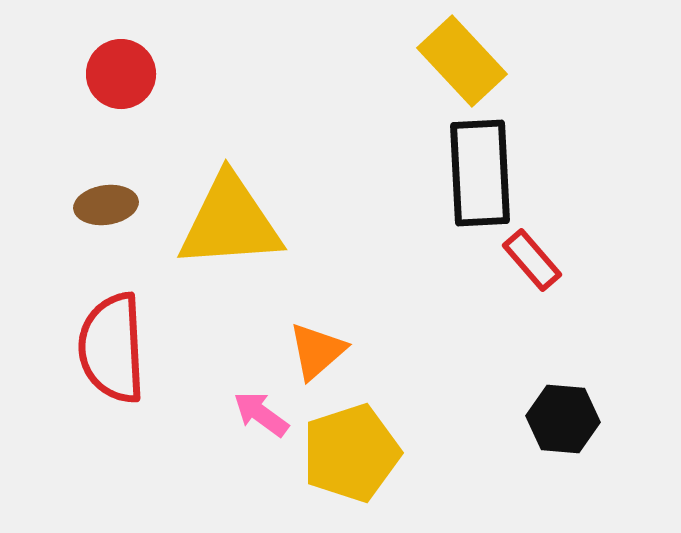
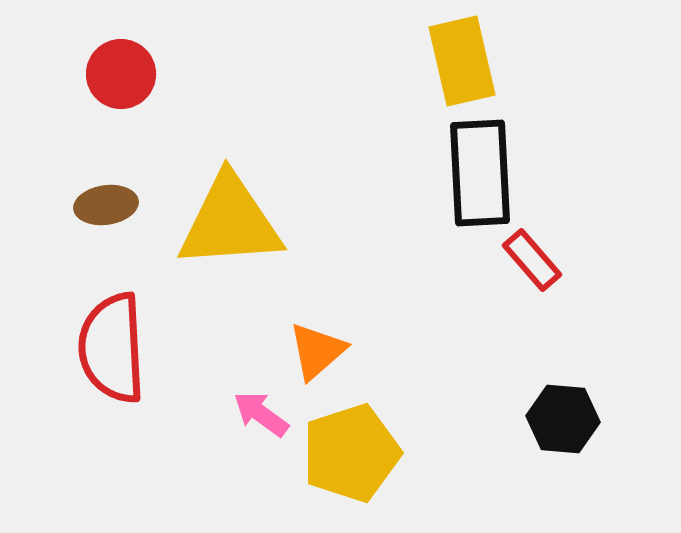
yellow rectangle: rotated 30 degrees clockwise
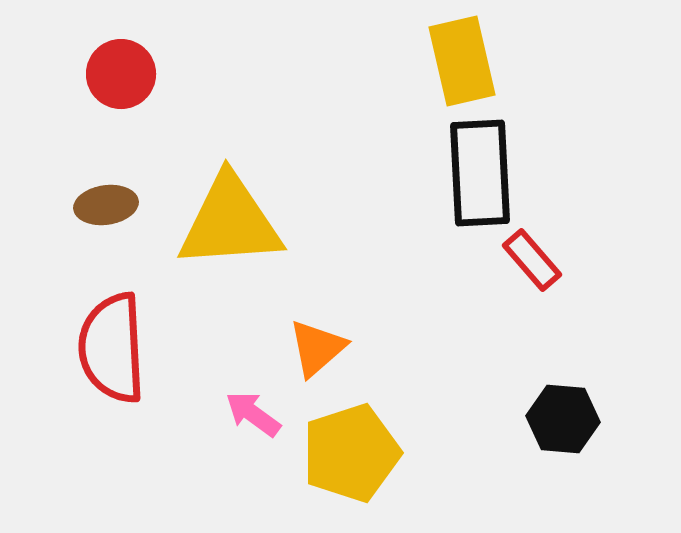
orange triangle: moved 3 px up
pink arrow: moved 8 px left
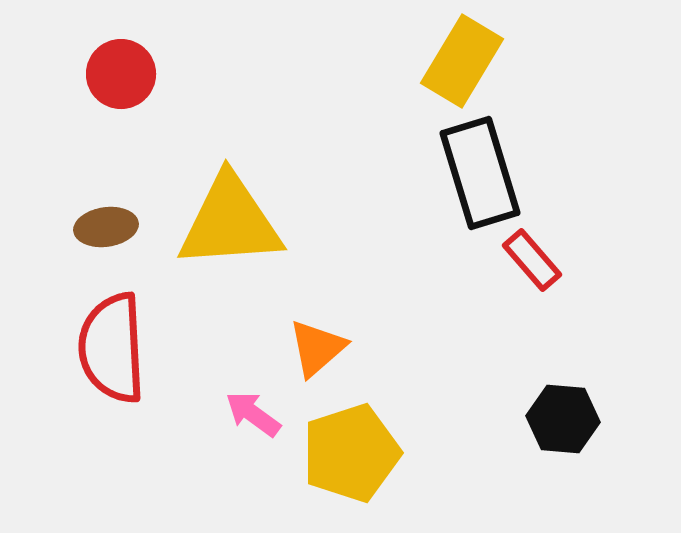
yellow rectangle: rotated 44 degrees clockwise
black rectangle: rotated 14 degrees counterclockwise
brown ellipse: moved 22 px down
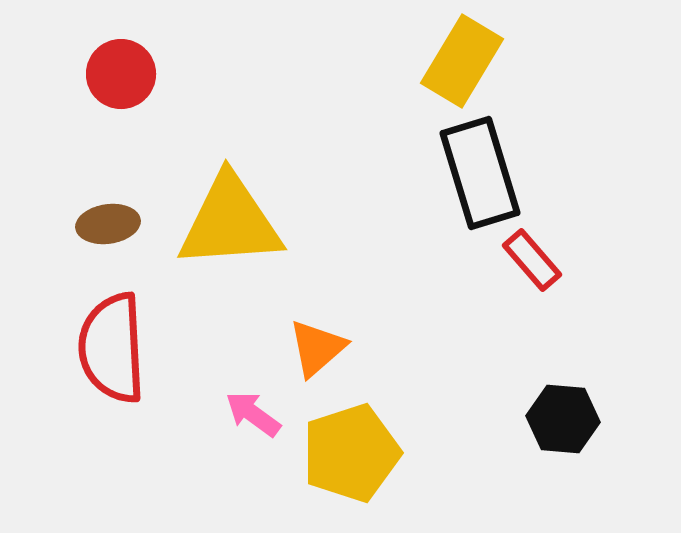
brown ellipse: moved 2 px right, 3 px up
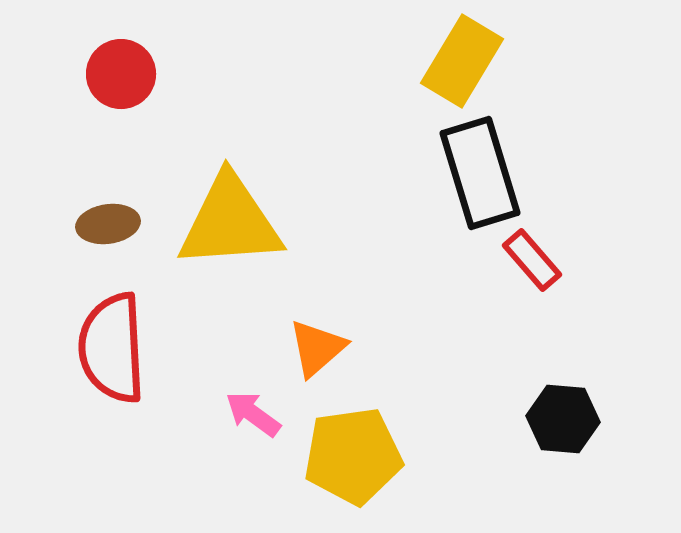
yellow pentagon: moved 2 px right, 3 px down; rotated 10 degrees clockwise
